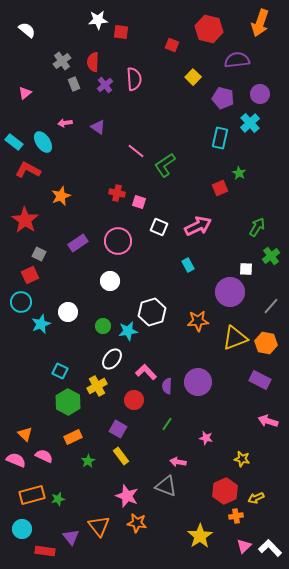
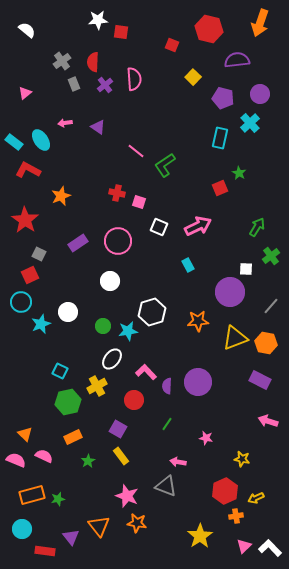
cyan ellipse at (43, 142): moved 2 px left, 2 px up
green hexagon at (68, 402): rotated 20 degrees clockwise
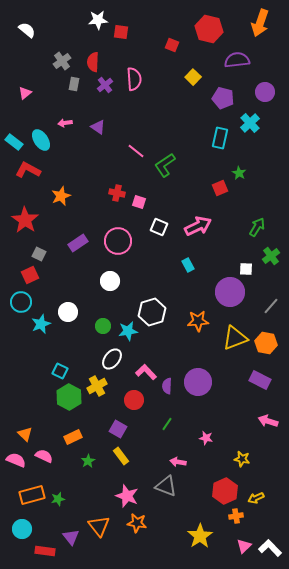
gray rectangle at (74, 84): rotated 32 degrees clockwise
purple circle at (260, 94): moved 5 px right, 2 px up
green hexagon at (68, 402): moved 1 px right, 5 px up; rotated 20 degrees counterclockwise
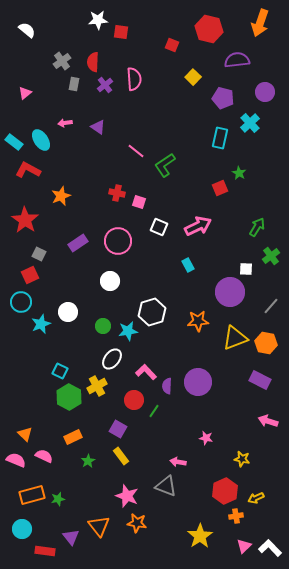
green line at (167, 424): moved 13 px left, 13 px up
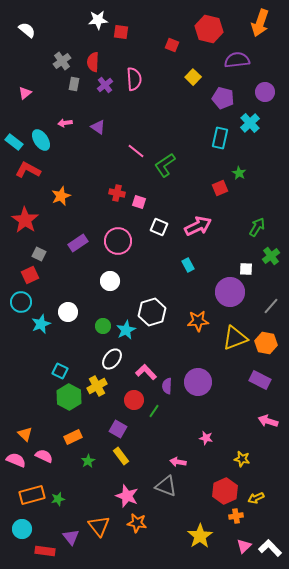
cyan star at (128, 331): moved 2 px left, 1 px up; rotated 18 degrees counterclockwise
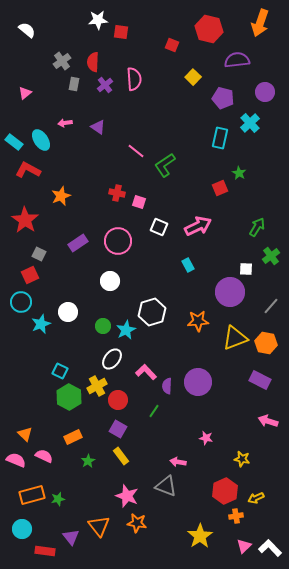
red circle at (134, 400): moved 16 px left
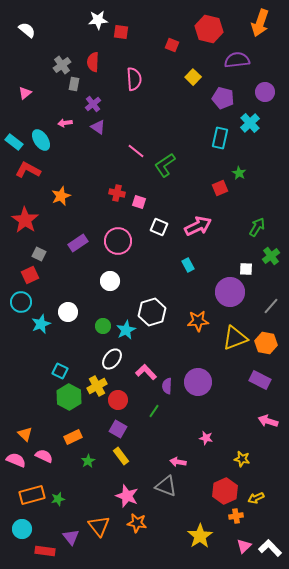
gray cross at (62, 61): moved 4 px down
purple cross at (105, 85): moved 12 px left, 19 px down
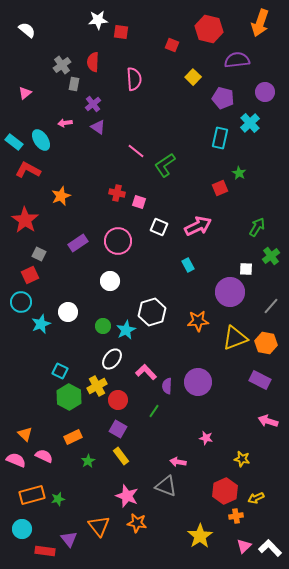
purple triangle at (71, 537): moved 2 px left, 2 px down
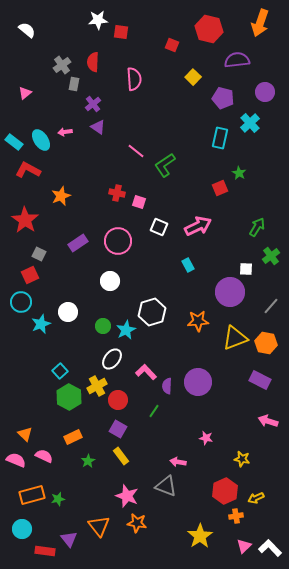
pink arrow at (65, 123): moved 9 px down
cyan square at (60, 371): rotated 21 degrees clockwise
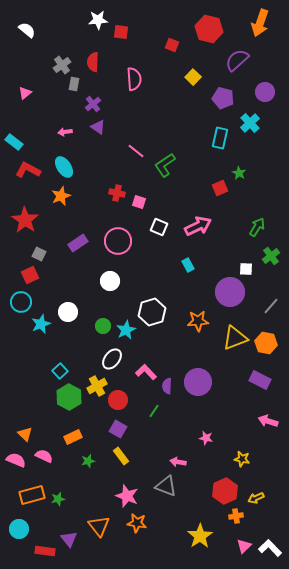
purple semicircle at (237, 60): rotated 35 degrees counterclockwise
cyan ellipse at (41, 140): moved 23 px right, 27 px down
green star at (88, 461): rotated 16 degrees clockwise
cyan circle at (22, 529): moved 3 px left
